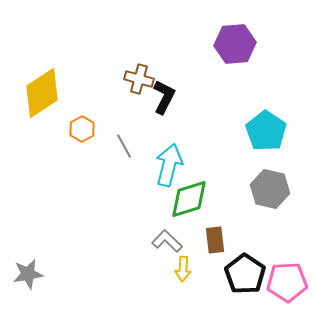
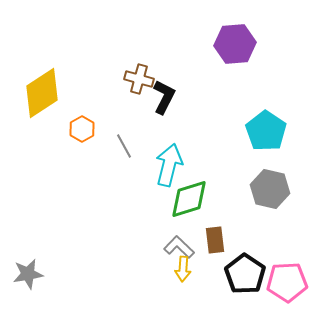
gray L-shape: moved 12 px right, 6 px down
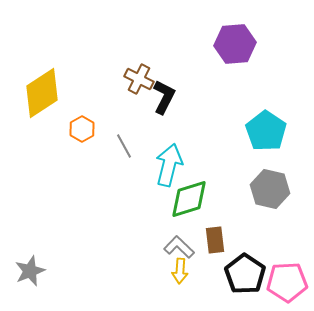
brown cross: rotated 12 degrees clockwise
yellow arrow: moved 3 px left, 2 px down
gray star: moved 2 px right, 3 px up; rotated 12 degrees counterclockwise
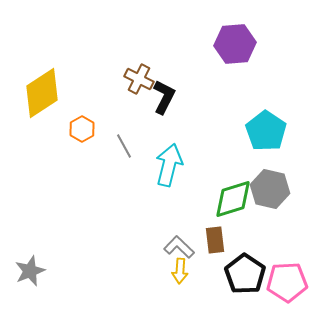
green diamond: moved 44 px right
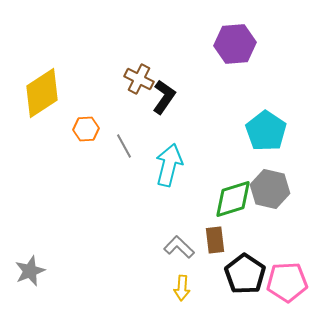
black L-shape: rotated 8 degrees clockwise
orange hexagon: moved 4 px right; rotated 25 degrees clockwise
yellow arrow: moved 2 px right, 17 px down
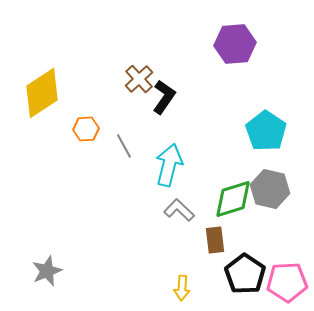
brown cross: rotated 20 degrees clockwise
gray L-shape: moved 37 px up
gray star: moved 17 px right
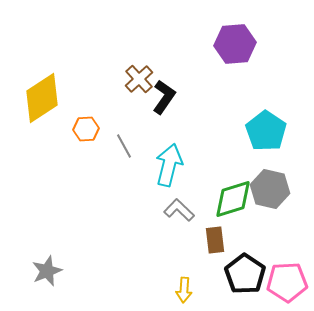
yellow diamond: moved 5 px down
yellow arrow: moved 2 px right, 2 px down
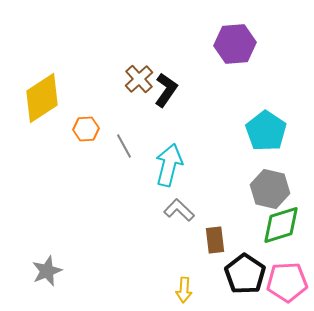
black L-shape: moved 2 px right, 7 px up
green diamond: moved 48 px right, 26 px down
